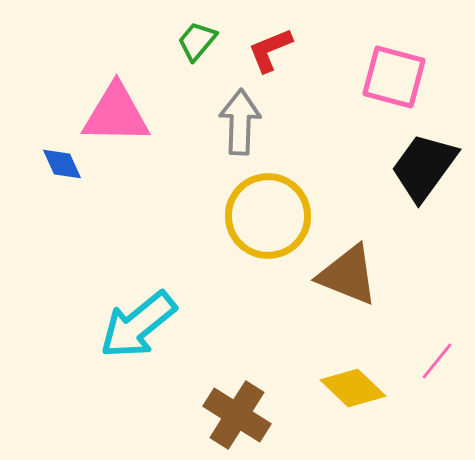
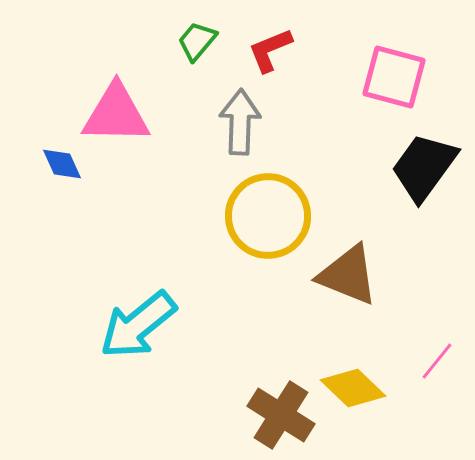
brown cross: moved 44 px right
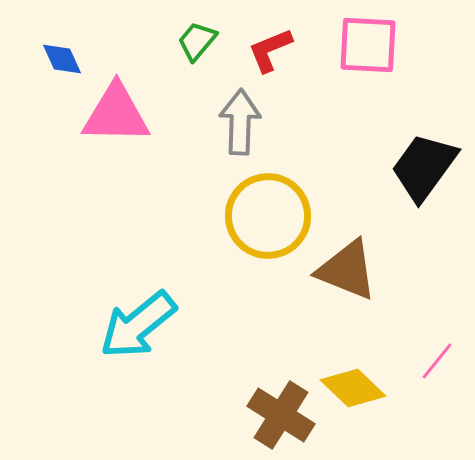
pink square: moved 26 px left, 32 px up; rotated 12 degrees counterclockwise
blue diamond: moved 105 px up
brown triangle: moved 1 px left, 5 px up
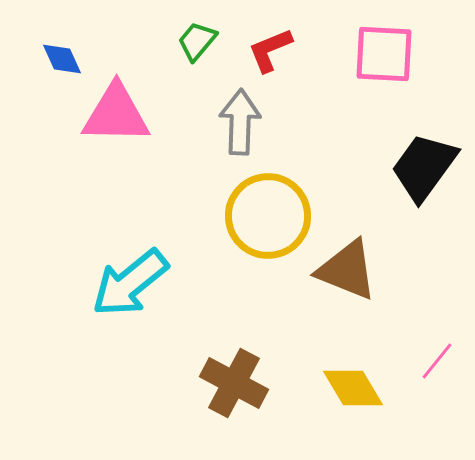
pink square: moved 16 px right, 9 px down
cyan arrow: moved 8 px left, 42 px up
yellow diamond: rotated 16 degrees clockwise
brown cross: moved 47 px left, 32 px up; rotated 4 degrees counterclockwise
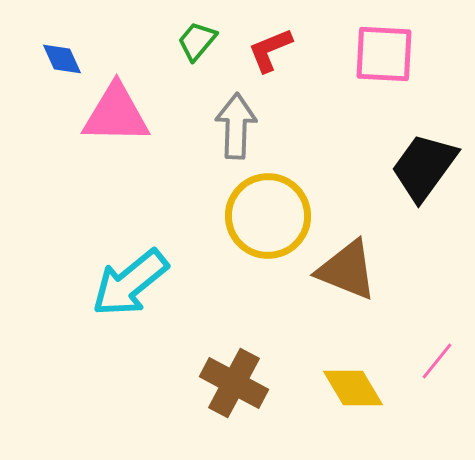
gray arrow: moved 4 px left, 4 px down
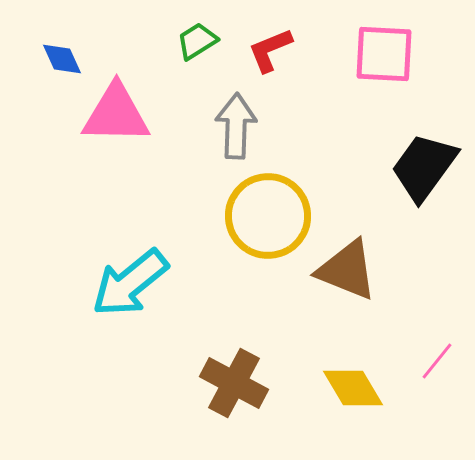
green trapezoid: rotated 18 degrees clockwise
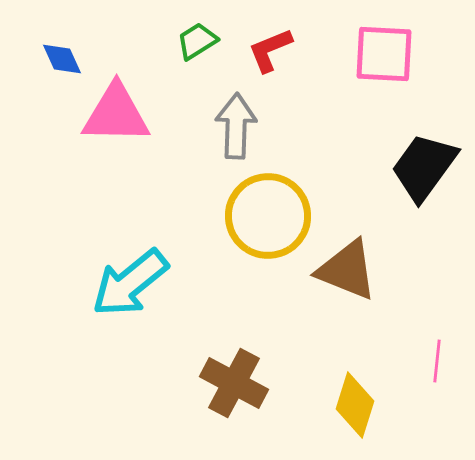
pink line: rotated 33 degrees counterclockwise
yellow diamond: moved 2 px right, 17 px down; rotated 48 degrees clockwise
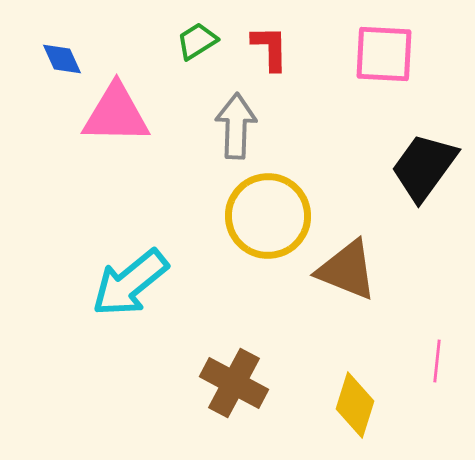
red L-shape: moved 2 px up; rotated 111 degrees clockwise
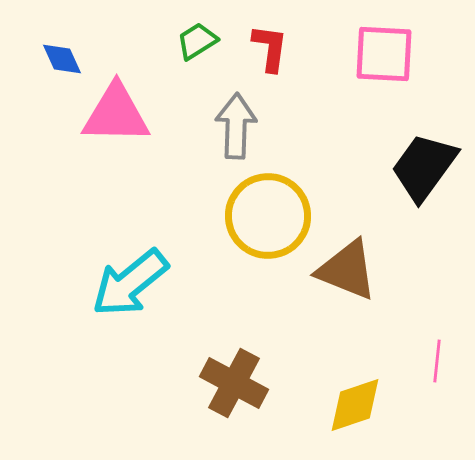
red L-shape: rotated 9 degrees clockwise
yellow diamond: rotated 54 degrees clockwise
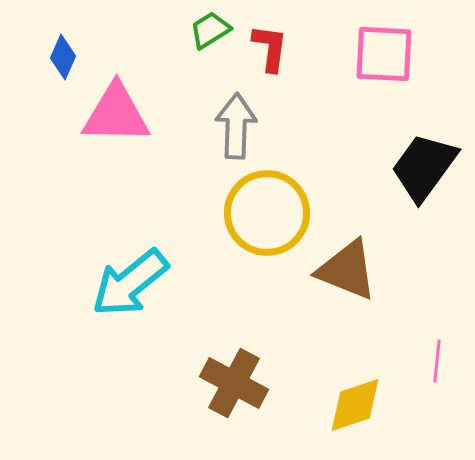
green trapezoid: moved 13 px right, 11 px up
blue diamond: moved 1 px right, 2 px up; rotated 48 degrees clockwise
yellow circle: moved 1 px left, 3 px up
